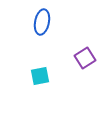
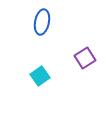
cyan square: rotated 24 degrees counterclockwise
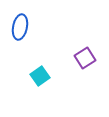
blue ellipse: moved 22 px left, 5 px down
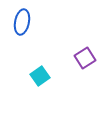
blue ellipse: moved 2 px right, 5 px up
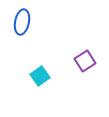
purple square: moved 3 px down
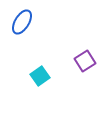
blue ellipse: rotated 20 degrees clockwise
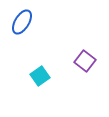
purple square: rotated 20 degrees counterclockwise
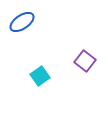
blue ellipse: rotated 25 degrees clockwise
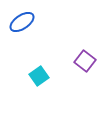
cyan square: moved 1 px left
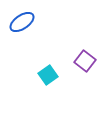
cyan square: moved 9 px right, 1 px up
